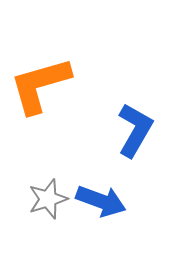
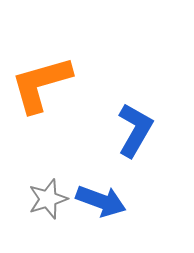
orange L-shape: moved 1 px right, 1 px up
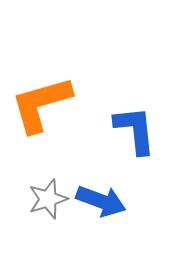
orange L-shape: moved 20 px down
blue L-shape: rotated 36 degrees counterclockwise
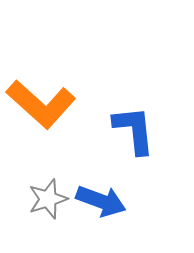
orange L-shape: rotated 122 degrees counterclockwise
blue L-shape: moved 1 px left
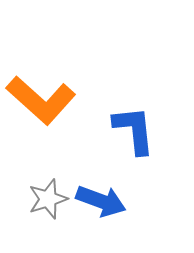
orange L-shape: moved 4 px up
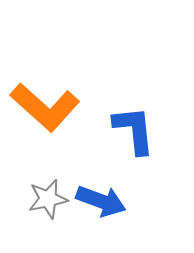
orange L-shape: moved 4 px right, 7 px down
gray star: rotated 6 degrees clockwise
